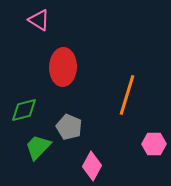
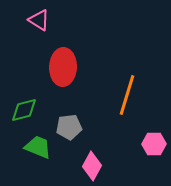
gray pentagon: rotated 30 degrees counterclockwise
green trapezoid: rotated 68 degrees clockwise
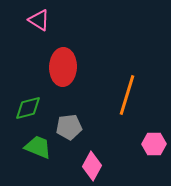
green diamond: moved 4 px right, 2 px up
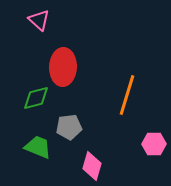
pink triangle: rotated 10 degrees clockwise
green diamond: moved 8 px right, 10 px up
pink diamond: rotated 12 degrees counterclockwise
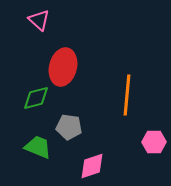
red ellipse: rotated 12 degrees clockwise
orange line: rotated 12 degrees counterclockwise
gray pentagon: rotated 15 degrees clockwise
pink hexagon: moved 2 px up
pink diamond: rotated 56 degrees clockwise
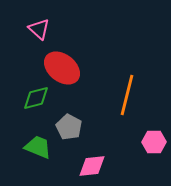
pink triangle: moved 9 px down
red ellipse: moved 1 px left, 1 px down; rotated 66 degrees counterclockwise
orange line: rotated 9 degrees clockwise
gray pentagon: rotated 20 degrees clockwise
pink diamond: rotated 12 degrees clockwise
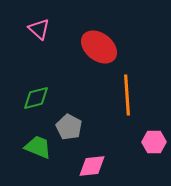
red ellipse: moved 37 px right, 21 px up
orange line: rotated 18 degrees counterclockwise
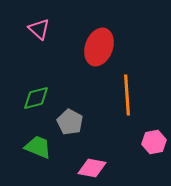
red ellipse: rotated 72 degrees clockwise
gray pentagon: moved 1 px right, 5 px up
pink hexagon: rotated 10 degrees counterclockwise
pink diamond: moved 2 px down; rotated 16 degrees clockwise
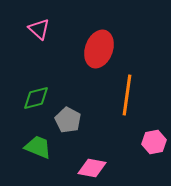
red ellipse: moved 2 px down
orange line: rotated 12 degrees clockwise
gray pentagon: moved 2 px left, 2 px up
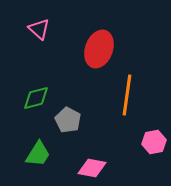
green trapezoid: moved 7 px down; rotated 100 degrees clockwise
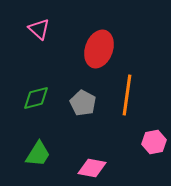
gray pentagon: moved 15 px right, 17 px up
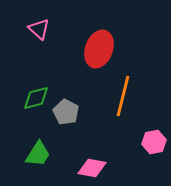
orange line: moved 4 px left, 1 px down; rotated 6 degrees clockwise
gray pentagon: moved 17 px left, 9 px down
